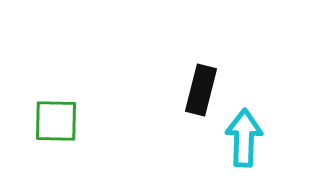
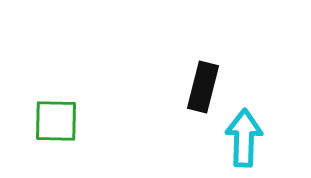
black rectangle: moved 2 px right, 3 px up
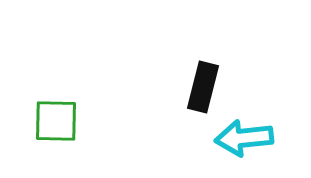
cyan arrow: rotated 98 degrees counterclockwise
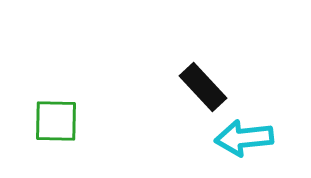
black rectangle: rotated 57 degrees counterclockwise
